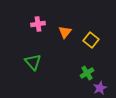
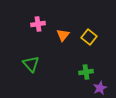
orange triangle: moved 2 px left, 3 px down
yellow square: moved 2 px left, 3 px up
green triangle: moved 2 px left, 2 px down
green cross: moved 1 px left, 1 px up; rotated 24 degrees clockwise
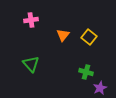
pink cross: moved 7 px left, 4 px up
green cross: rotated 24 degrees clockwise
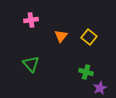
orange triangle: moved 2 px left, 1 px down
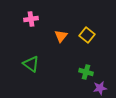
pink cross: moved 1 px up
yellow square: moved 2 px left, 2 px up
green triangle: rotated 12 degrees counterclockwise
purple star: rotated 16 degrees clockwise
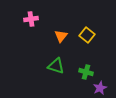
green triangle: moved 25 px right, 2 px down; rotated 18 degrees counterclockwise
purple star: rotated 16 degrees counterclockwise
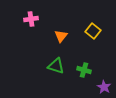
yellow square: moved 6 px right, 4 px up
green cross: moved 2 px left, 2 px up
purple star: moved 4 px right, 1 px up; rotated 16 degrees counterclockwise
